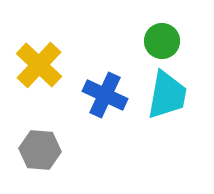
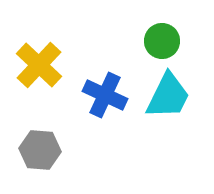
cyan trapezoid: moved 1 px right, 1 px down; rotated 16 degrees clockwise
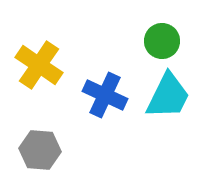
yellow cross: rotated 9 degrees counterclockwise
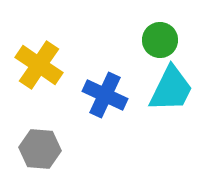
green circle: moved 2 px left, 1 px up
cyan trapezoid: moved 3 px right, 7 px up
gray hexagon: moved 1 px up
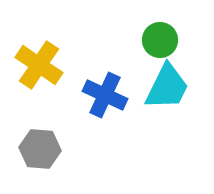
cyan trapezoid: moved 4 px left, 2 px up
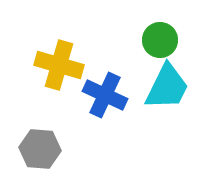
yellow cross: moved 20 px right; rotated 18 degrees counterclockwise
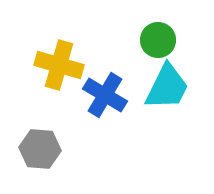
green circle: moved 2 px left
blue cross: rotated 6 degrees clockwise
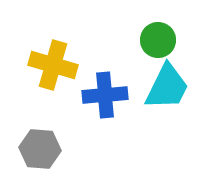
yellow cross: moved 6 px left
blue cross: rotated 36 degrees counterclockwise
